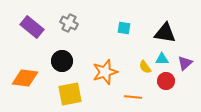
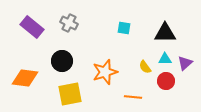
black triangle: rotated 10 degrees counterclockwise
cyan triangle: moved 3 px right
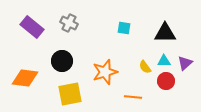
cyan triangle: moved 1 px left, 2 px down
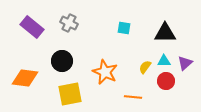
yellow semicircle: rotated 72 degrees clockwise
orange star: rotated 30 degrees counterclockwise
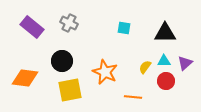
yellow square: moved 4 px up
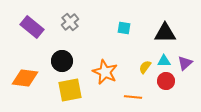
gray cross: moved 1 px right, 1 px up; rotated 24 degrees clockwise
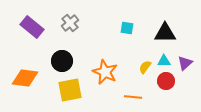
gray cross: moved 1 px down
cyan square: moved 3 px right
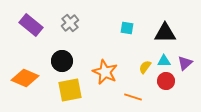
purple rectangle: moved 1 px left, 2 px up
orange diamond: rotated 16 degrees clockwise
orange line: rotated 12 degrees clockwise
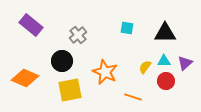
gray cross: moved 8 px right, 12 px down
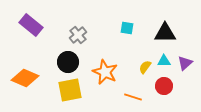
black circle: moved 6 px right, 1 px down
red circle: moved 2 px left, 5 px down
